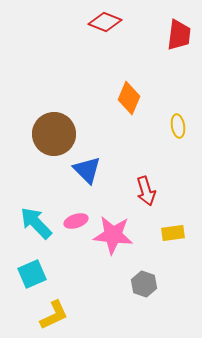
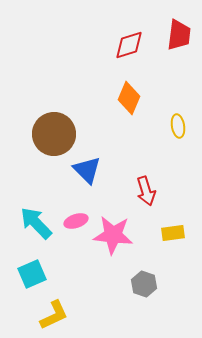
red diamond: moved 24 px right, 23 px down; rotated 40 degrees counterclockwise
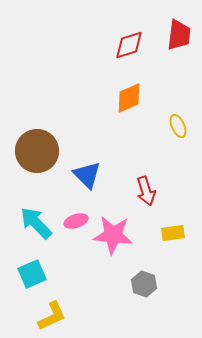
orange diamond: rotated 44 degrees clockwise
yellow ellipse: rotated 15 degrees counterclockwise
brown circle: moved 17 px left, 17 px down
blue triangle: moved 5 px down
yellow L-shape: moved 2 px left, 1 px down
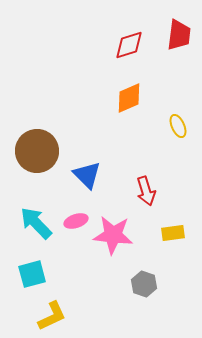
cyan square: rotated 8 degrees clockwise
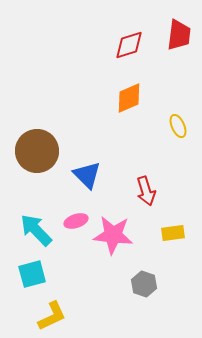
cyan arrow: moved 7 px down
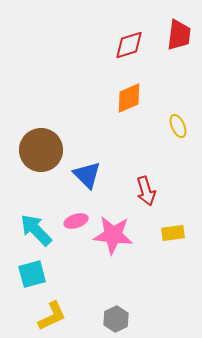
brown circle: moved 4 px right, 1 px up
gray hexagon: moved 28 px left, 35 px down; rotated 15 degrees clockwise
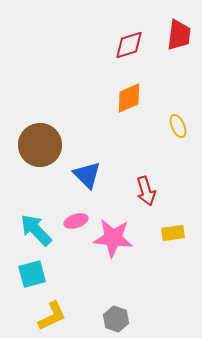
brown circle: moved 1 px left, 5 px up
pink star: moved 3 px down
gray hexagon: rotated 15 degrees counterclockwise
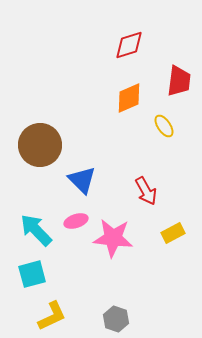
red trapezoid: moved 46 px down
yellow ellipse: moved 14 px left; rotated 10 degrees counterclockwise
blue triangle: moved 5 px left, 5 px down
red arrow: rotated 12 degrees counterclockwise
yellow rectangle: rotated 20 degrees counterclockwise
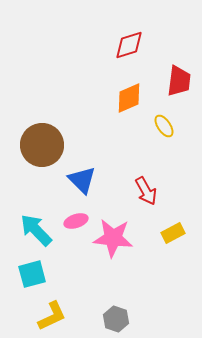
brown circle: moved 2 px right
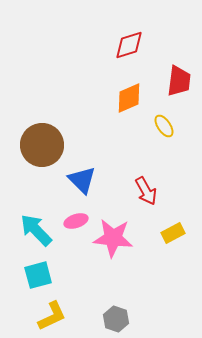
cyan square: moved 6 px right, 1 px down
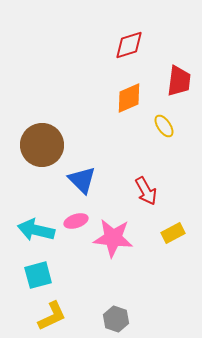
cyan arrow: rotated 33 degrees counterclockwise
